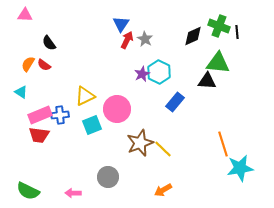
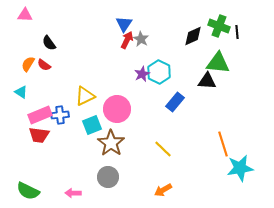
blue triangle: moved 3 px right
gray star: moved 4 px left
brown star: moved 29 px left; rotated 16 degrees counterclockwise
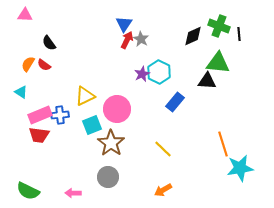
black line: moved 2 px right, 2 px down
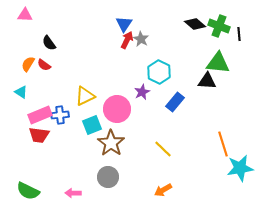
black diamond: moved 2 px right, 12 px up; rotated 65 degrees clockwise
purple star: moved 18 px down
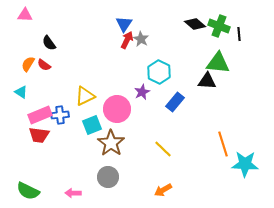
cyan star: moved 5 px right, 4 px up; rotated 12 degrees clockwise
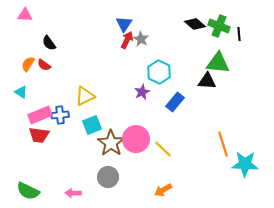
pink circle: moved 19 px right, 30 px down
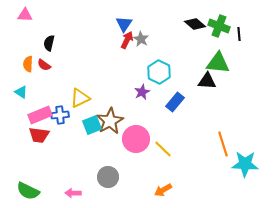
black semicircle: rotated 49 degrees clockwise
orange semicircle: rotated 28 degrees counterclockwise
yellow triangle: moved 5 px left, 2 px down
brown star: moved 1 px left, 22 px up; rotated 8 degrees clockwise
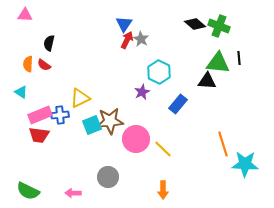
black line: moved 24 px down
blue rectangle: moved 3 px right, 2 px down
brown star: rotated 24 degrees clockwise
orange arrow: rotated 60 degrees counterclockwise
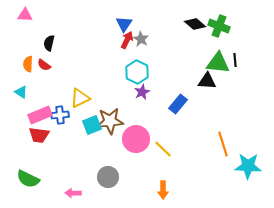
black line: moved 4 px left, 2 px down
cyan hexagon: moved 22 px left
cyan star: moved 3 px right, 2 px down
green semicircle: moved 12 px up
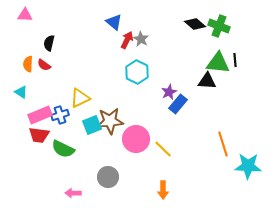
blue triangle: moved 10 px left, 2 px up; rotated 24 degrees counterclockwise
purple star: moved 27 px right
blue cross: rotated 12 degrees counterclockwise
green semicircle: moved 35 px right, 30 px up
